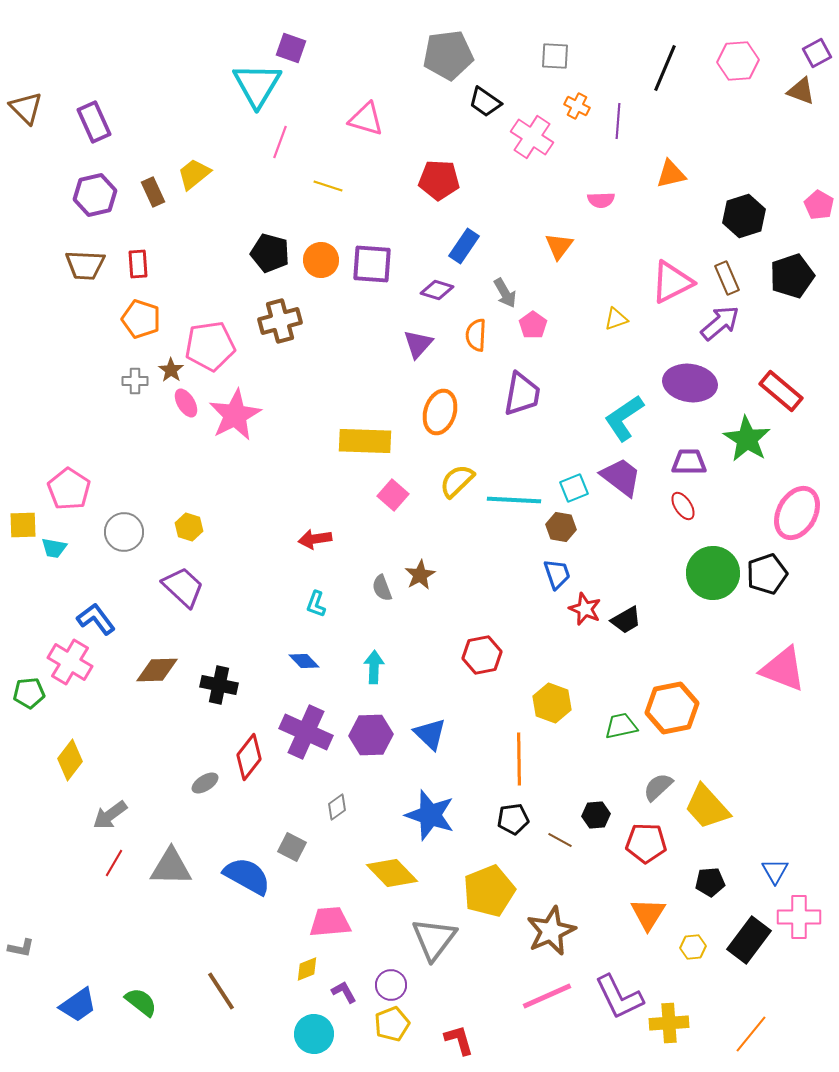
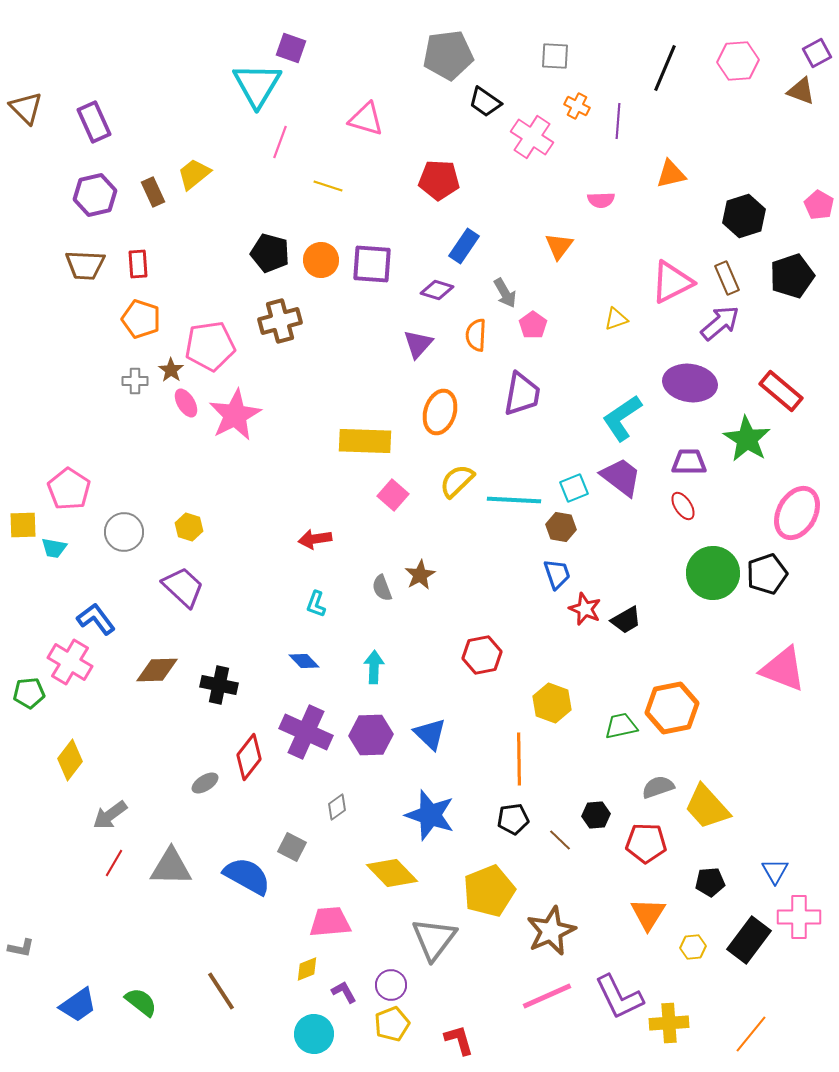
cyan L-shape at (624, 418): moved 2 px left
gray semicircle at (658, 787): rotated 24 degrees clockwise
brown line at (560, 840): rotated 15 degrees clockwise
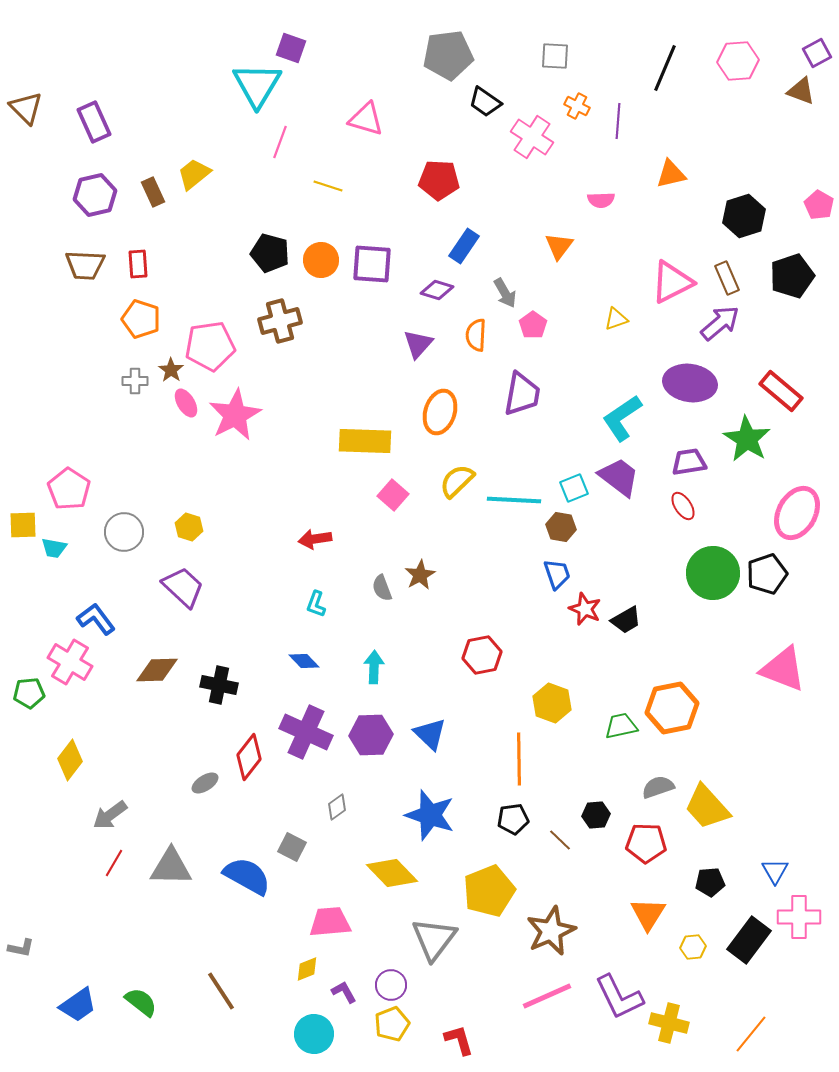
purple trapezoid at (689, 462): rotated 9 degrees counterclockwise
purple trapezoid at (621, 477): moved 2 px left
yellow cross at (669, 1023): rotated 18 degrees clockwise
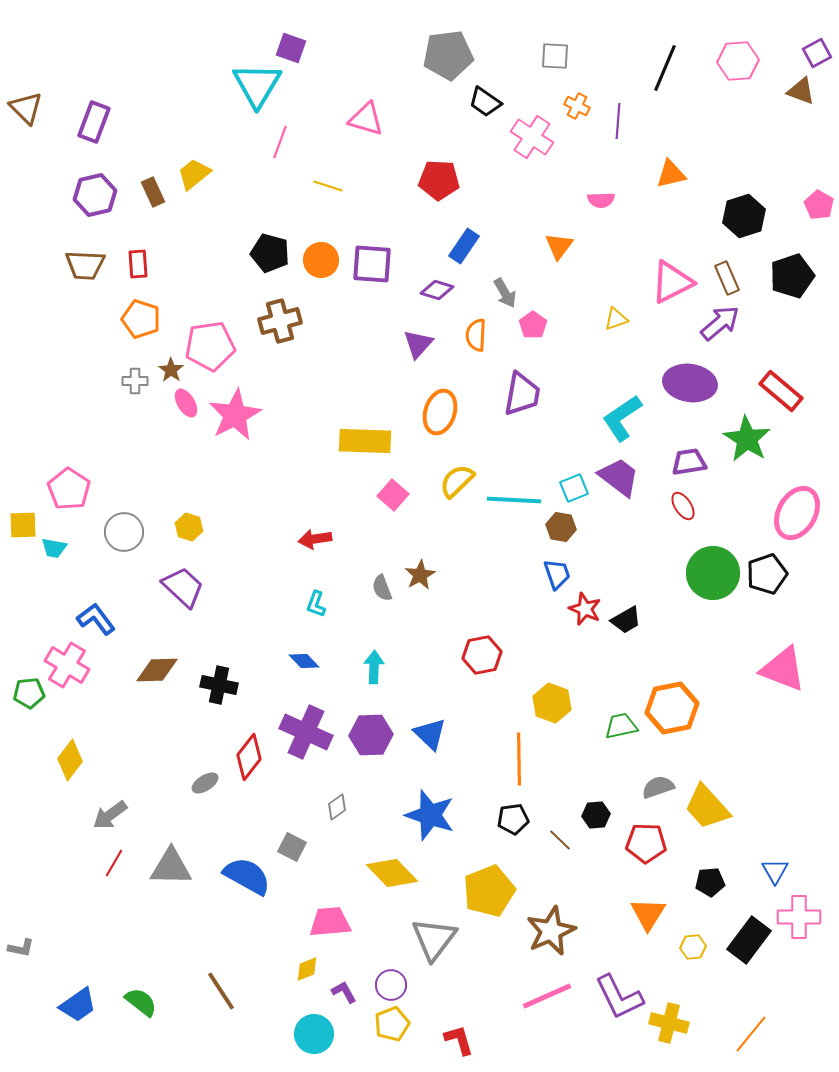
purple rectangle at (94, 122): rotated 45 degrees clockwise
pink cross at (70, 662): moved 3 px left, 3 px down
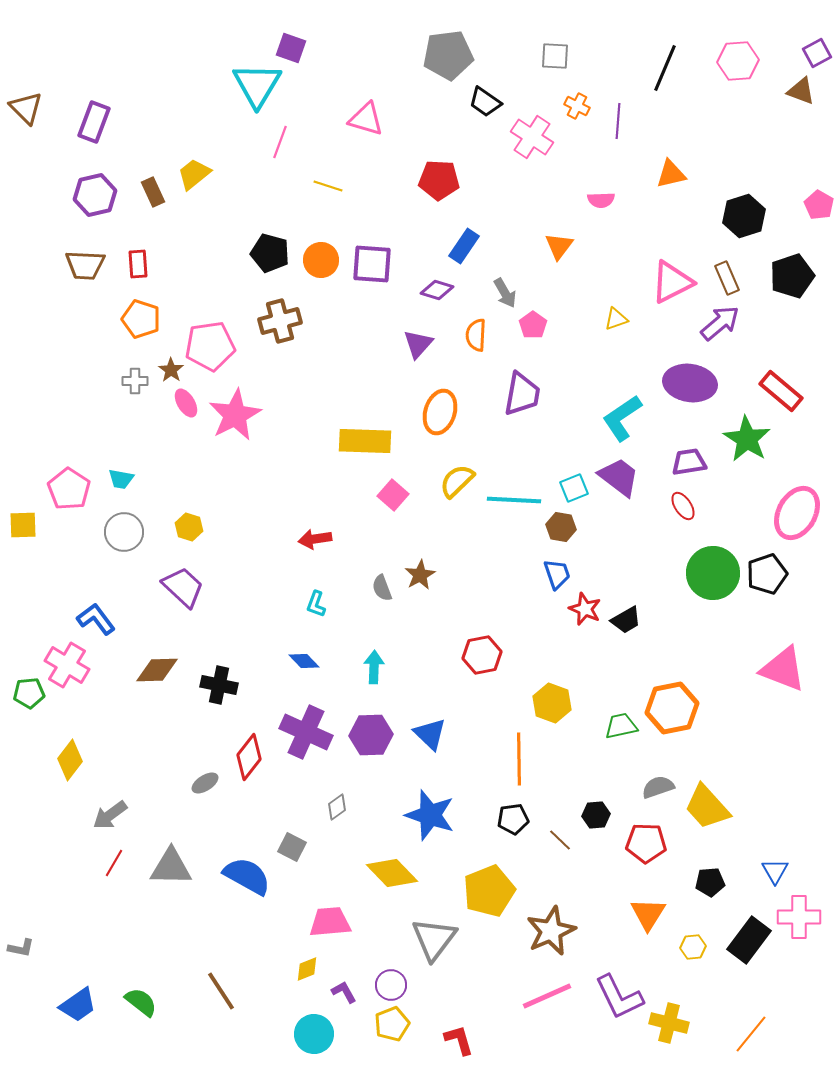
cyan trapezoid at (54, 548): moved 67 px right, 69 px up
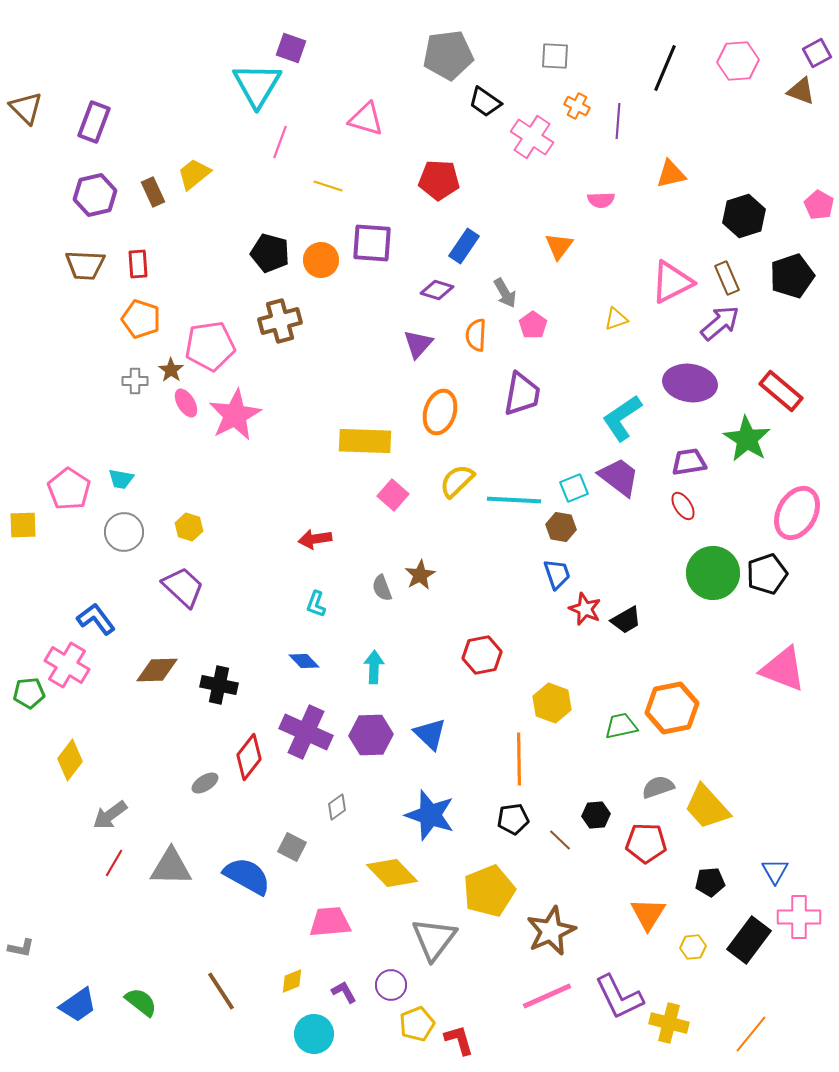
purple square at (372, 264): moved 21 px up
yellow diamond at (307, 969): moved 15 px left, 12 px down
yellow pentagon at (392, 1024): moved 25 px right
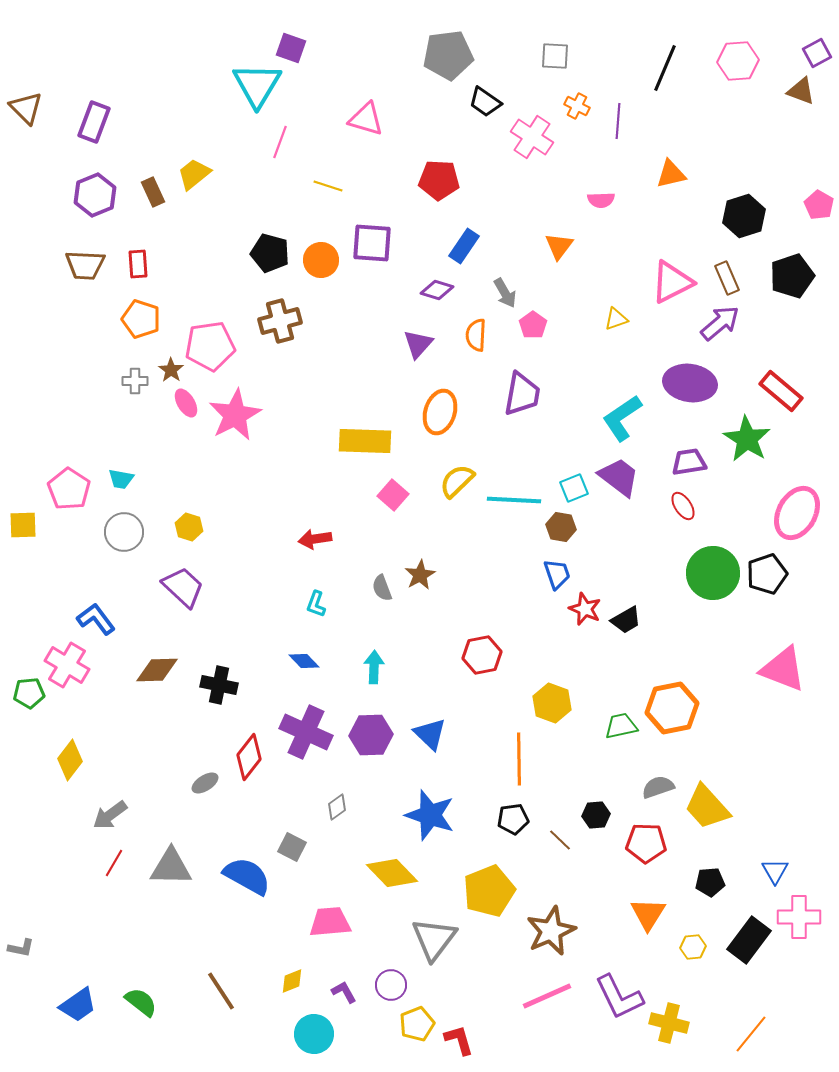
purple hexagon at (95, 195): rotated 9 degrees counterclockwise
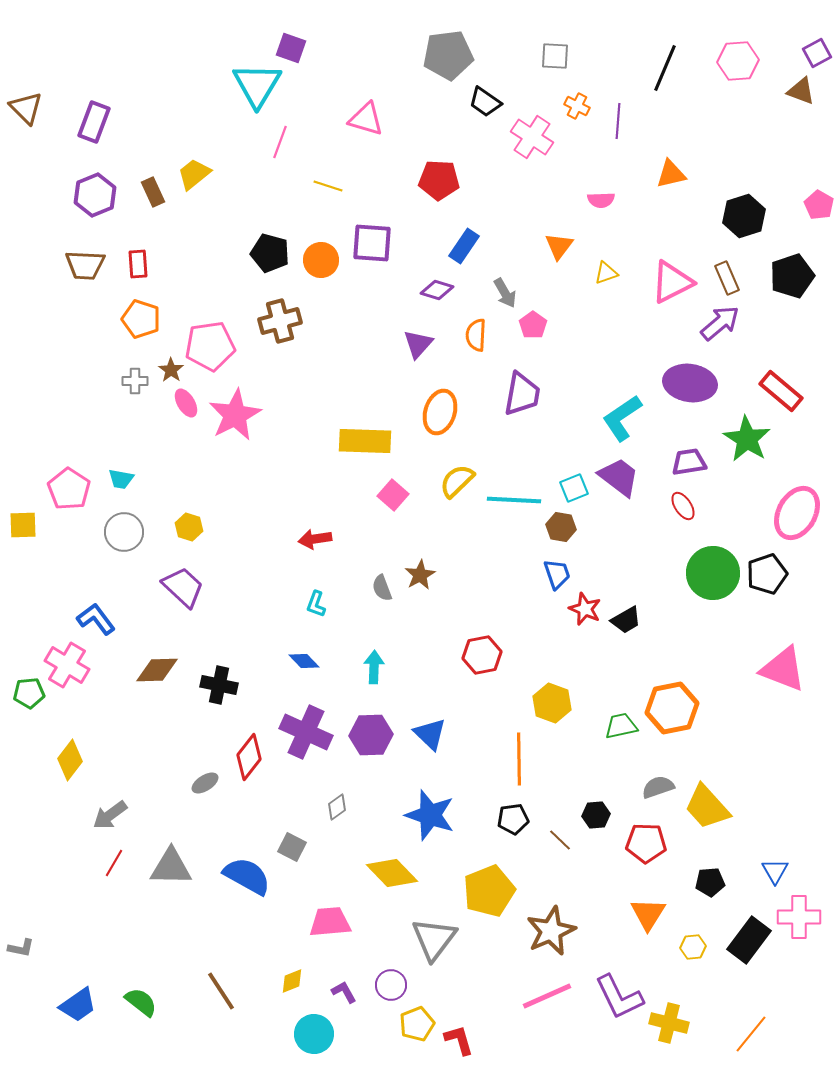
yellow triangle at (616, 319): moved 10 px left, 46 px up
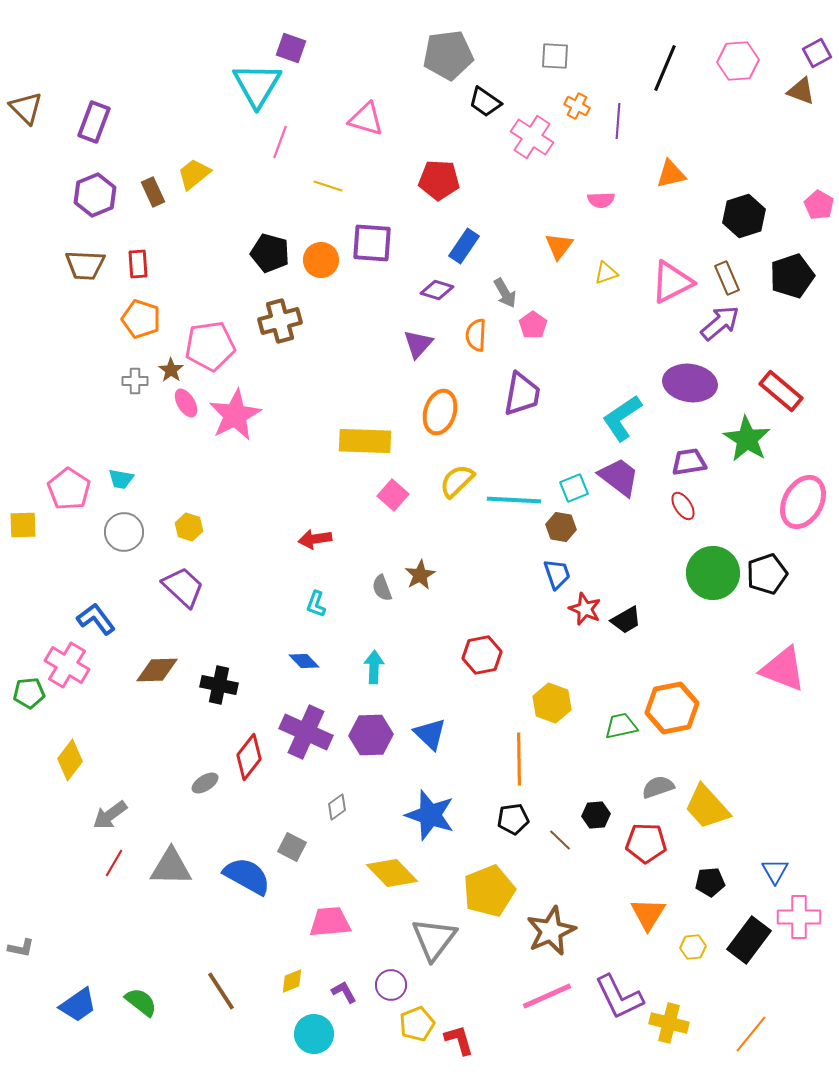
pink ellipse at (797, 513): moved 6 px right, 11 px up
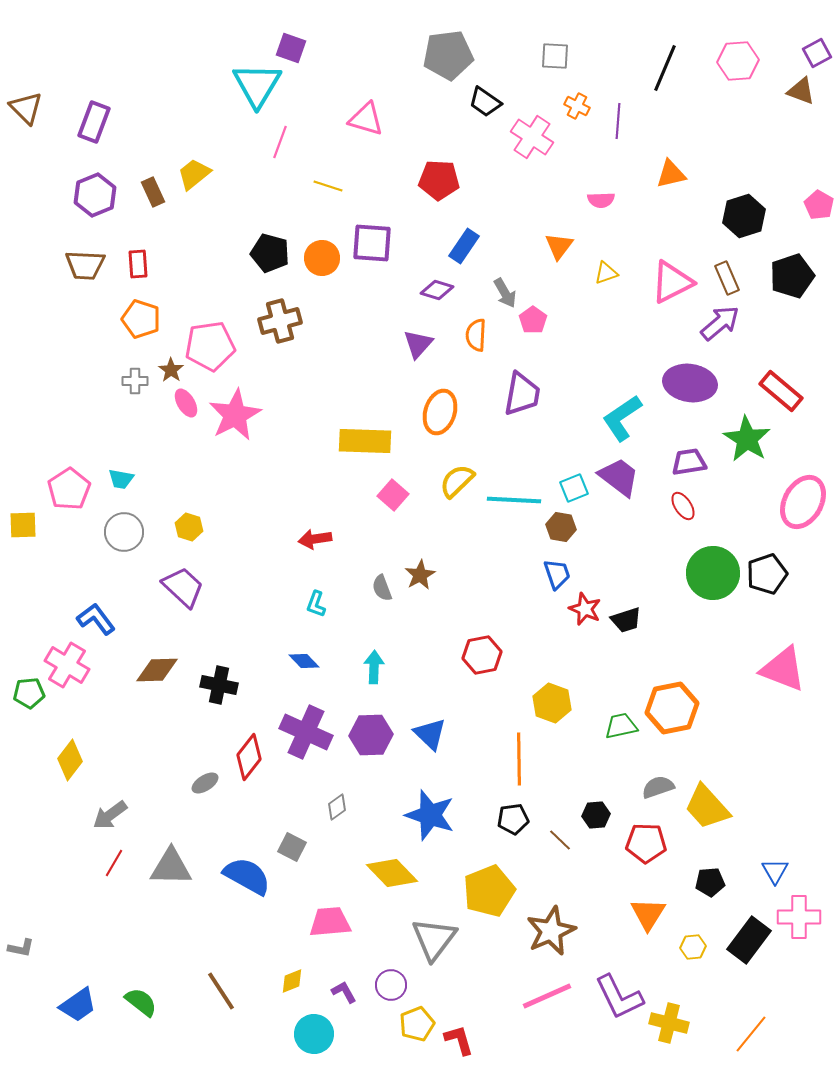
orange circle at (321, 260): moved 1 px right, 2 px up
pink pentagon at (533, 325): moved 5 px up
pink pentagon at (69, 489): rotated 6 degrees clockwise
black trapezoid at (626, 620): rotated 12 degrees clockwise
